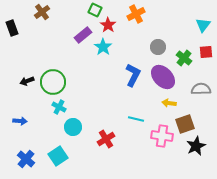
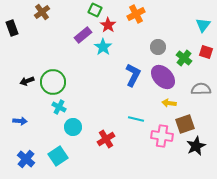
red square: rotated 24 degrees clockwise
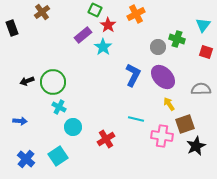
green cross: moved 7 px left, 19 px up; rotated 21 degrees counterclockwise
yellow arrow: moved 1 px down; rotated 48 degrees clockwise
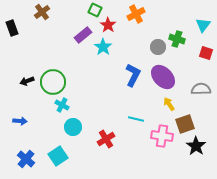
red square: moved 1 px down
cyan cross: moved 3 px right, 2 px up
black star: rotated 12 degrees counterclockwise
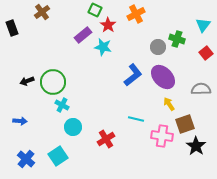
cyan star: rotated 24 degrees counterclockwise
red square: rotated 32 degrees clockwise
blue L-shape: rotated 25 degrees clockwise
